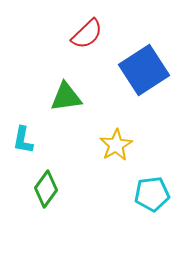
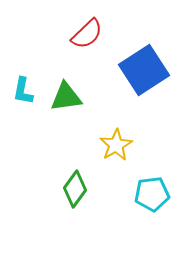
cyan L-shape: moved 49 px up
green diamond: moved 29 px right
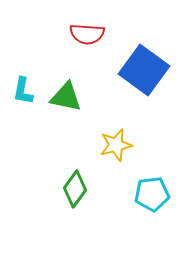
red semicircle: rotated 48 degrees clockwise
blue square: rotated 21 degrees counterclockwise
green triangle: rotated 20 degrees clockwise
yellow star: rotated 16 degrees clockwise
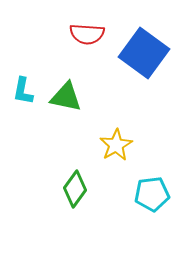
blue square: moved 17 px up
yellow star: rotated 16 degrees counterclockwise
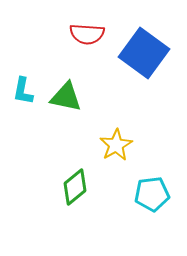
green diamond: moved 2 px up; rotated 15 degrees clockwise
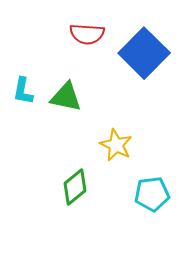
blue square: rotated 9 degrees clockwise
yellow star: rotated 16 degrees counterclockwise
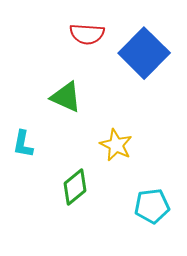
cyan L-shape: moved 53 px down
green triangle: rotated 12 degrees clockwise
cyan pentagon: moved 12 px down
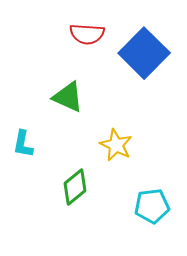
green triangle: moved 2 px right
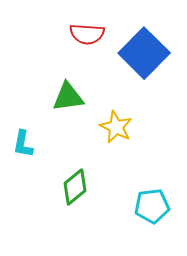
green triangle: rotated 32 degrees counterclockwise
yellow star: moved 18 px up
